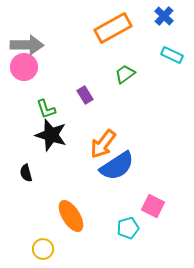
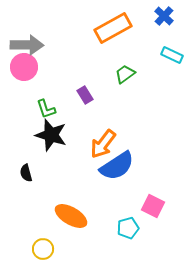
orange ellipse: rotated 28 degrees counterclockwise
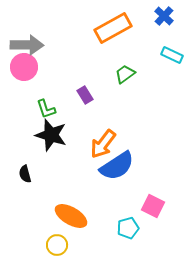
black semicircle: moved 1 px left, 1 px down
yellow circle: moved 14 px right, 4 px up
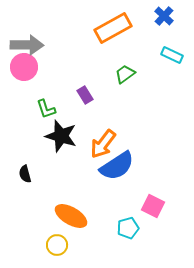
black star: moved 10 px right, 1 px down
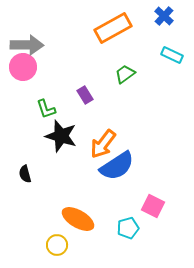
pink circle: moved 1 px left
orange ellipse: moved 7 px right, 3 px down
